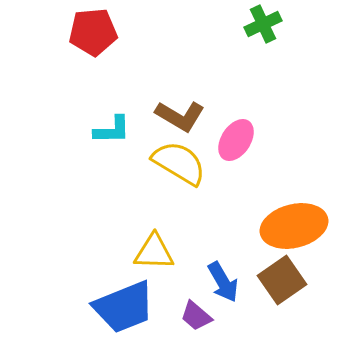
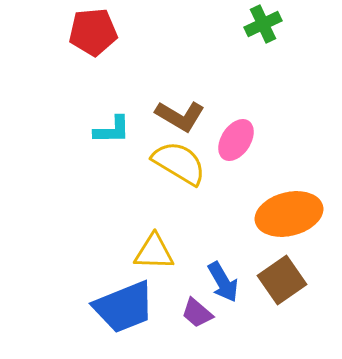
orange ellipse: moved 5 px left, 12 px up
purple trapezoid: moved 1 px right, 3 px up
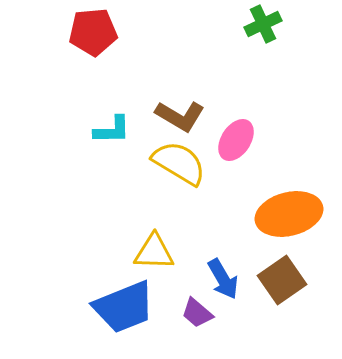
blue arrow: moved 3 px up
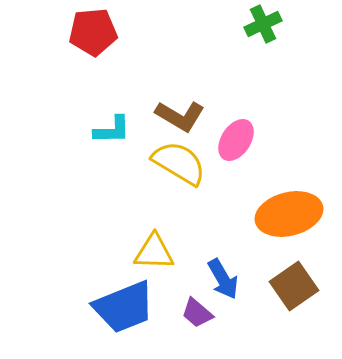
brown square: moved 12 px right, 6 px down
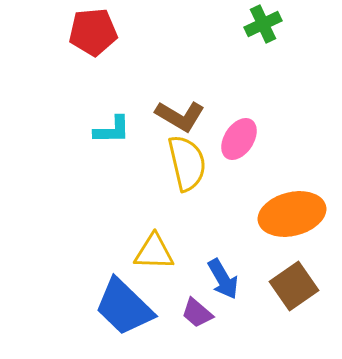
pink ellipse: moved 3 px right, 1 px up
yellow semicircle: moved 8 px right; rotated 46 degrees clockwise
orange ellipse: moved 3 px right
blue trapezoid: rotated 66 degrees clockwise
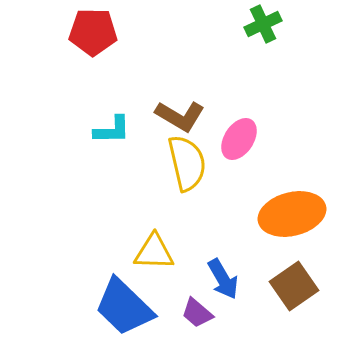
red pentagon: rotated 6 degrees clockwise
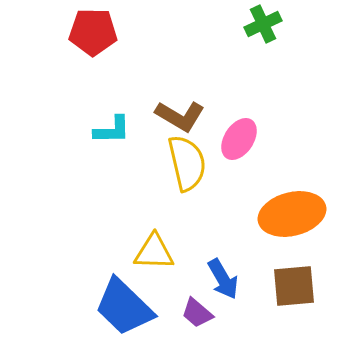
brown square: rotated 30 degrees clockwise
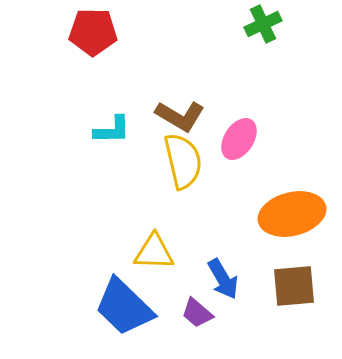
yellow semicircle: moved 4 px left, 2 px up
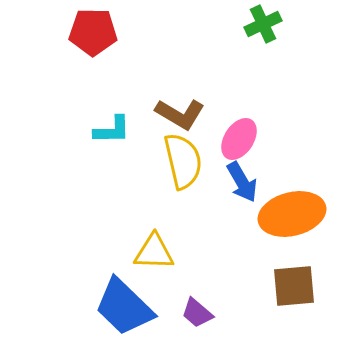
brown L-shape: moved 2 px up
blue arrow: moved 19 px right, 97 px up
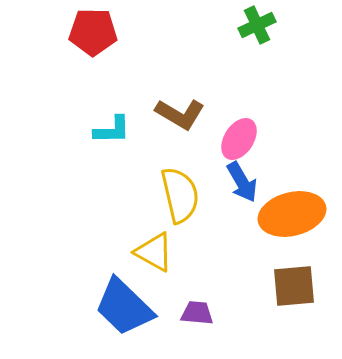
green cross: moved 6 px left, 1 px down
yellow semicircle: moved 3 px left, 34 px down
yellow triangle: rotated 27 degrees clockwise
purple trapezoid: rotated 144 degrees clockwise
